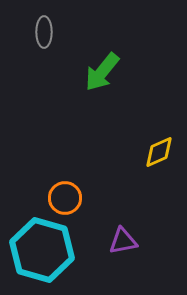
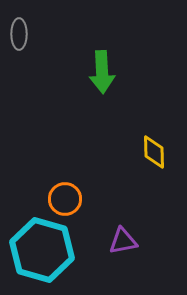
gray ellipse: moved 25 px left, 2 px down
green arrow: rotated 42 degrees counterclockwise
yellow diamond: moved 5 px left; rotated 68 degrees counterclockwise
orange circle: moved 1 px down
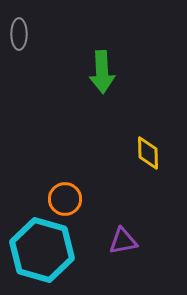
yellow diamond: moved 6 px left, 1 px down
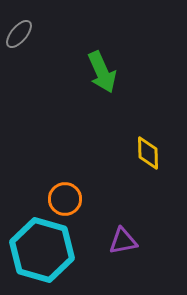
gray ellipse: rotated 40 degrees clockwise
green arrow: rotated 21 degrees counterclockwise
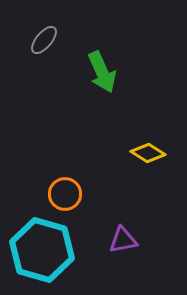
gray ellipse: moved 25 px right, 6 px down
yellow diamond: rotated 56 degrees counterclockwise
orange circle: moved 5 px up
purple triangle: moved 1 px up
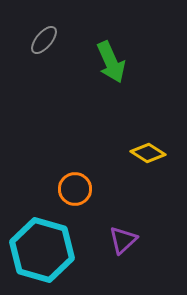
green arrow: moved 9 px right, 10 px up
orange circle: moved 10 px right, 5 px up
purple triangle: rotated 32 degrees counterclockwise
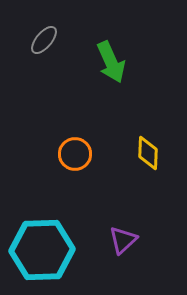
yellow diamond: rotated 60 degrees clockwise
orange circle: moved 35 px up
cyan hexagon: rotated 18 degrees counterclockwise
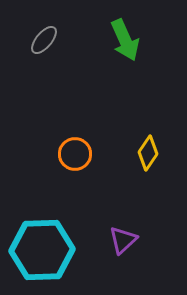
green arrow: moved 14 px right, 22 px up
yellow diamond: rotated 32 degrees clockwise
